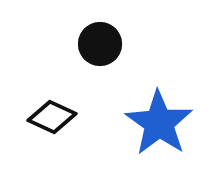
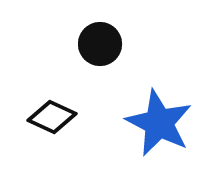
blue star: rotated 8 degrees counterclockwise
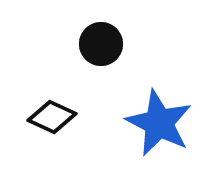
black circle: moved 1 px right
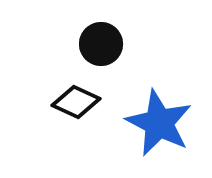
black diamond: moved 24 px right, 15 px up
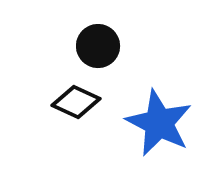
black circle: moved 3 px left, 2 px down
